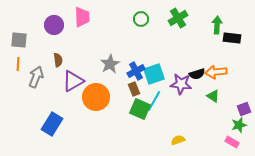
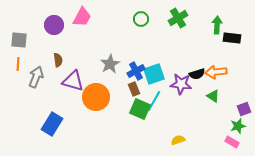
pink trapezoid: rotated 30 degrees clockwise
purple triangle: rotated 45 degrees clockwise
green star: moved 1 px left, 1 px down
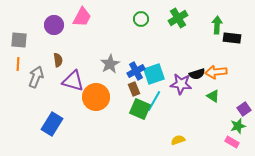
purple square: rotated 16 degrees counterclockwise
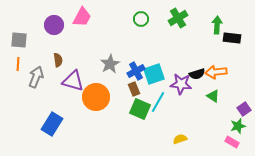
cyan line: moved 4 px right, 1 px down
yellow semicircle: moved 2 px right, 1 px up
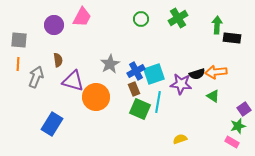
cyan line: rotated 20 degrees counterclockwise
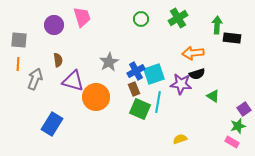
pink trapezoid: rotated 45 degrees counterclockwise
gray star: moved 1 px left, 2 px up
orange arrow: moved 23 px left, 19 px up
gray arrow: moved 1 px left, 2 px down
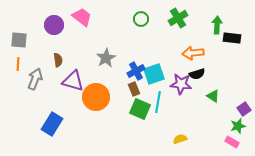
pink trapezoid: rotated 35 degrees counterclockwise
gray star: moved 3 px left, 4 px up
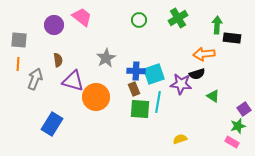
green circle: moved 2 px left, 1 px down
orange arrow: moved 11 px right, 1 px down
blue cross: rotated 30 degrees clockwise
green square: rotated 20 degrees counterclockwise
